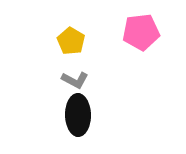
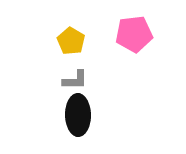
pink pentagon: moved 7 px left, 2 px down
gray L-shape: rotated 28 degrees counterclockwise
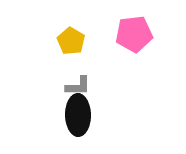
gray L-shape: moved 3 px right, 6 px down
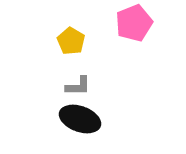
pink pentagon: moved 11 px up; rotated 15 degrees counterclockwise
black ellipse: moved 2 px right, 4 px down; rotated 69 degrees counterclockwise
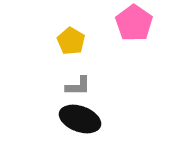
pink pentagon: rotated 15 degrees counterclockwise
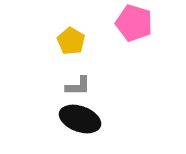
pink pentagon: rotated 18 degrees counterclockwise
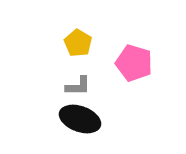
pink pentagon: moved 40 px down
yellow pentagon: moved 7 px right, 2 px down
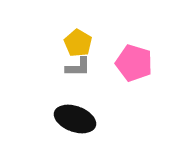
gray L-shape: moved 19 px up
black ellipse: moved 5 px left
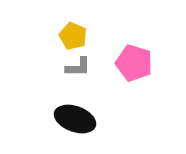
yellow pentagon: moved 5 px left, 7 px up; rotated 8 degrees counterclockwise
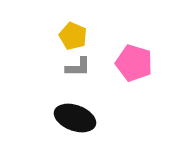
black ellipse: moved 1 px up
